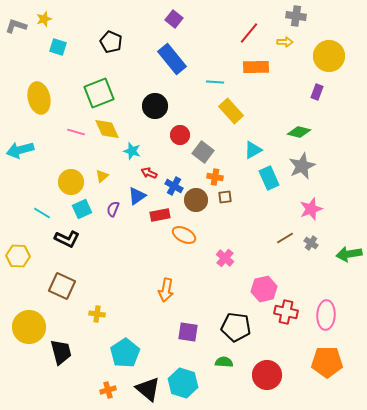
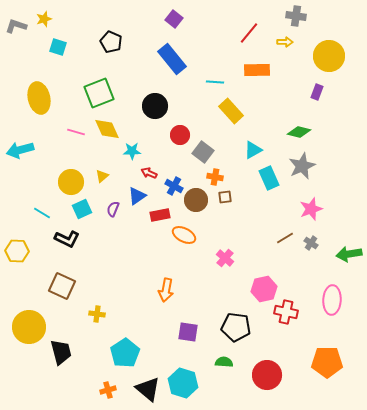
orange rectangle at (256, 67): moved 1 px right, 3 px down
cyan star at (132, 151): rotated 18 degrees counterclockwise
yellow hexagon at (18, 256): moved 1 px left, 5 px up
pink ellipse at (326, 315): moved 6 px right, 15 px up
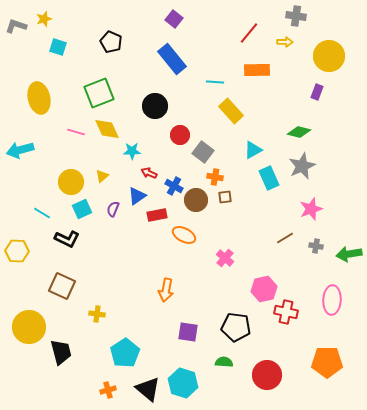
red rectangle at (160, 215): moved 3 px left
gray cross at (311, 243): moved 5 px right, 3 px down; rotated 24 degrees counterclockwise
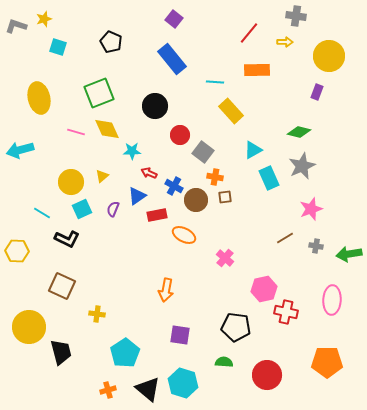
purple square at (188, 332): moved 8 px left, 3 px down
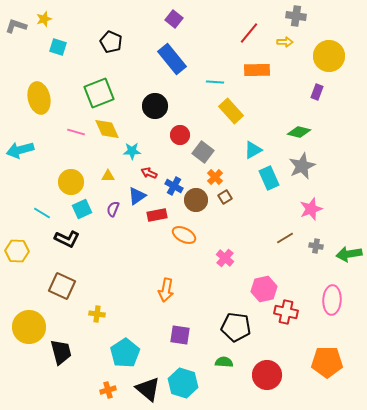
yellow triangle at (102, 176): moved 6 px right; rotated 40 degrees clockwise
orange cross at (215, 177): rotated 35 degrees clockwise
brown square at (225, 197): rotated 24 degrees counterclockwise
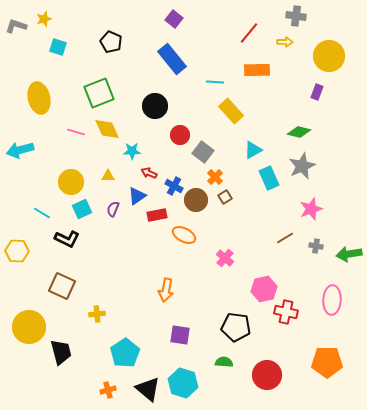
yellow cross at (97, 314): rotated 14 degrees counterclockwise
